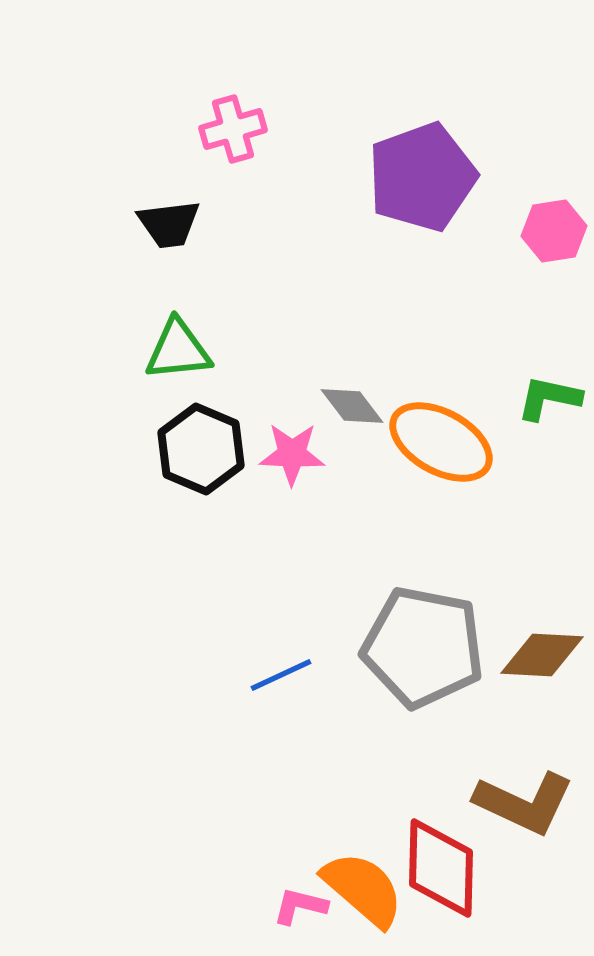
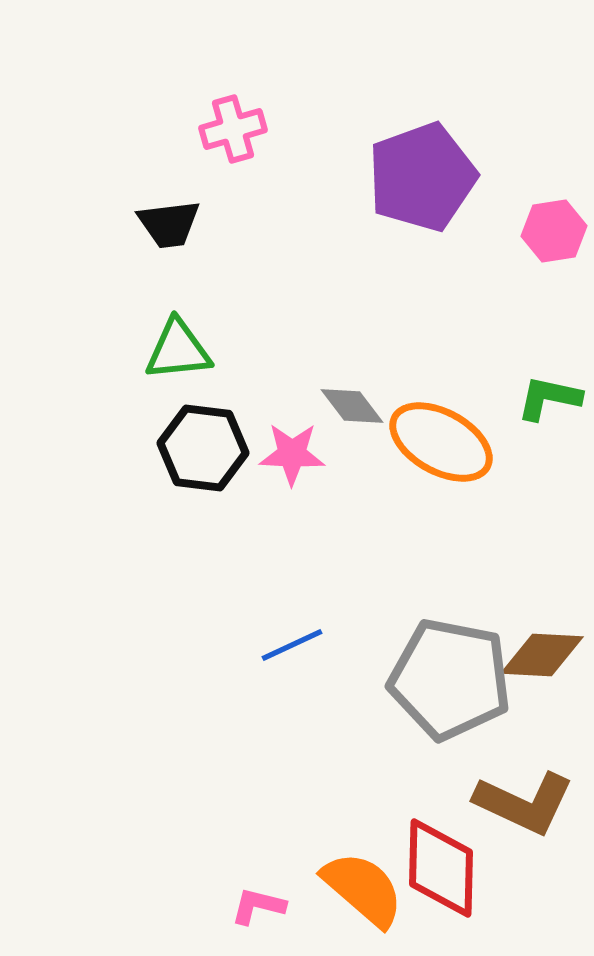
black hexagon: moved 2 px right, 1 px up; rotated 16 degrees counterclockwise
gray pentagon: moved 27 px right, 32 px down
blue line: moved 11 px right, 30 px up
pink L-shape: moved 42 px left
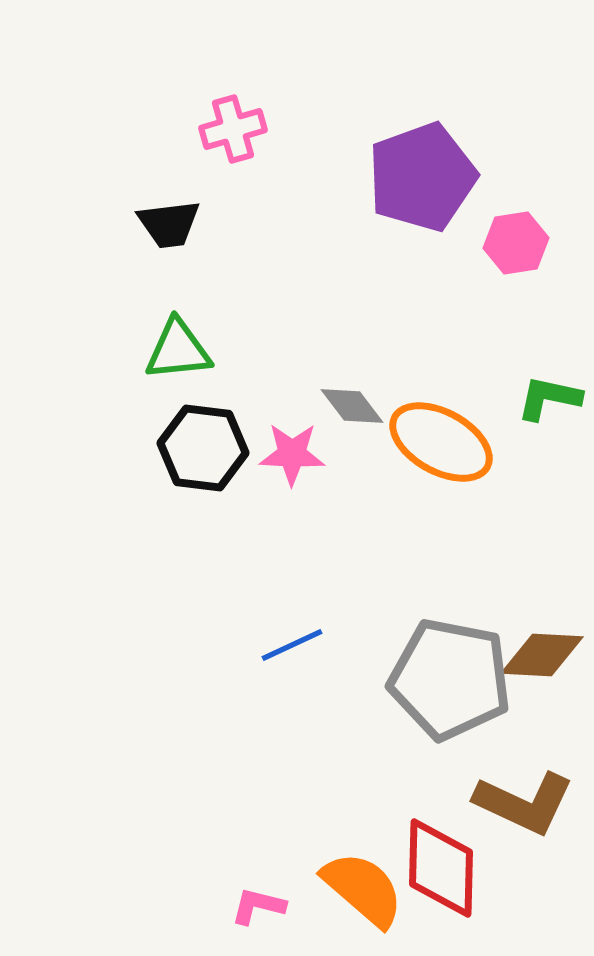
pink hexagon: moved 38 px left, 12 px down
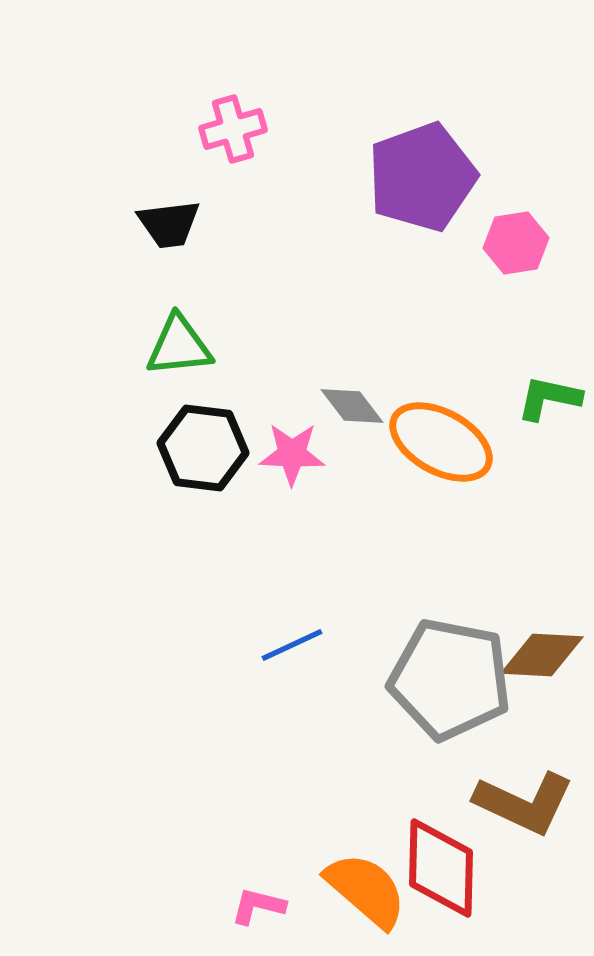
green triangle: moved 1 px right, 4 px up
orange semicircle: moved 3 px right, 1 px down
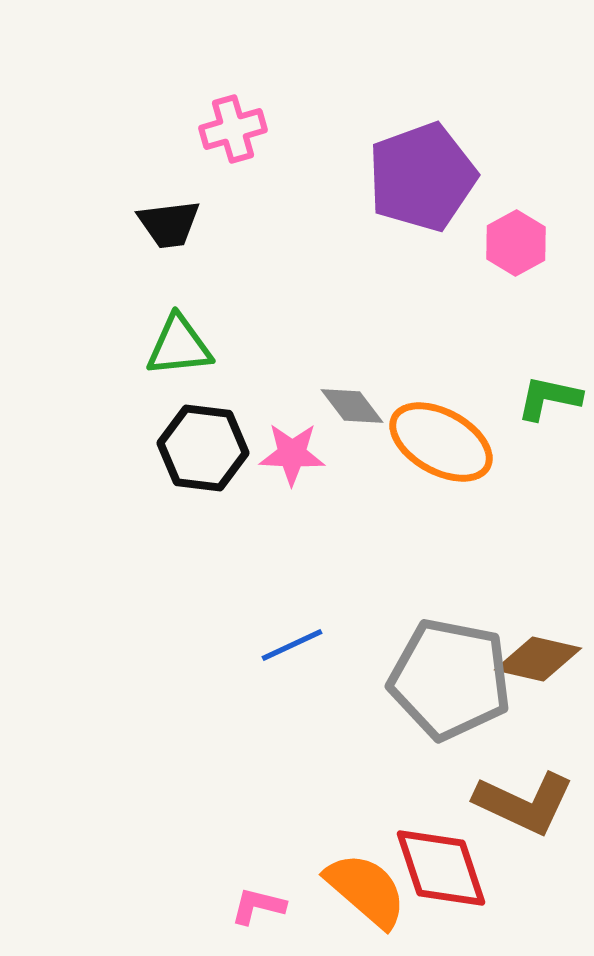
pink hexagon: rotated 20 degrees counterclockwise
brown diamond: moved 4 px left, 4 px down; rotated 10 degrees clockwise
red diamond: rotated 20 degrees counterclockwise
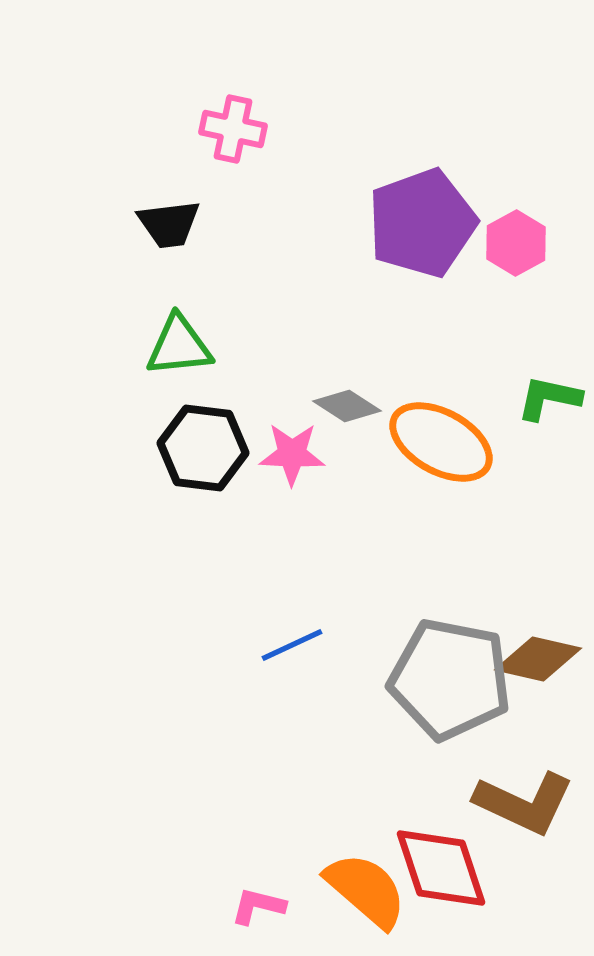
pink cross: rotated 28 degrees clockwise
purple pentagon: moved 46 px down
gray diamond: moved 5 px left; rotated 20 degrees counterclockwise
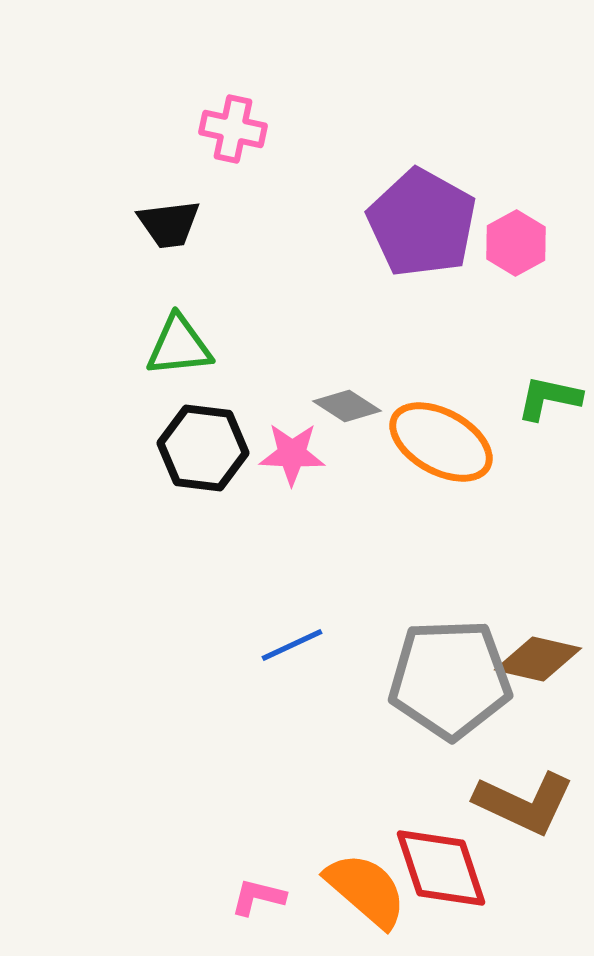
purple pentagon: rotated 23 degrees counterclockwise
gray pentagon: rotated 13 degrees counterclockwise
pink L-shape: moved 9 px up
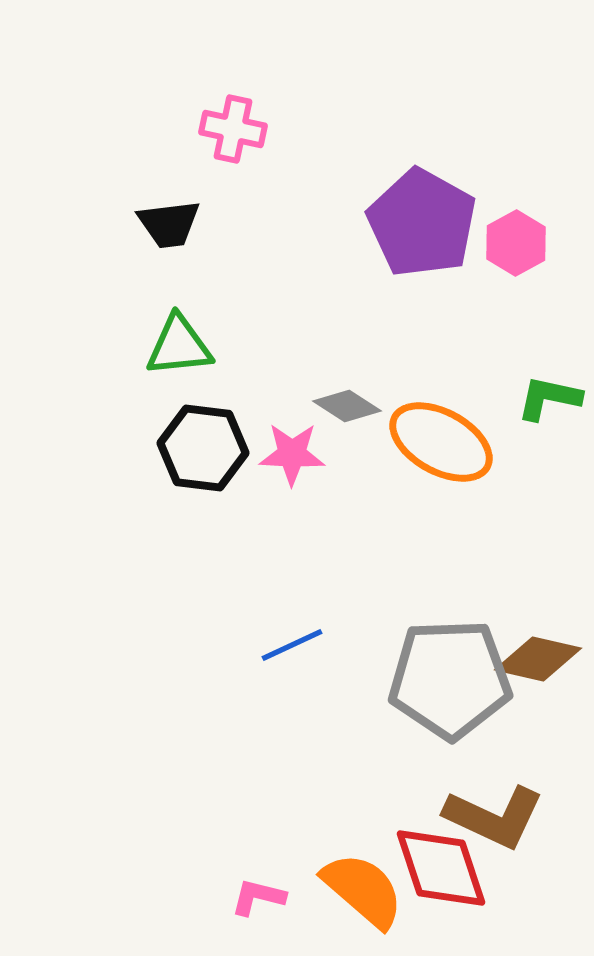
brown L-shape: moved 30 px left, 14 px down
orange semicircle: moved 3 px left
